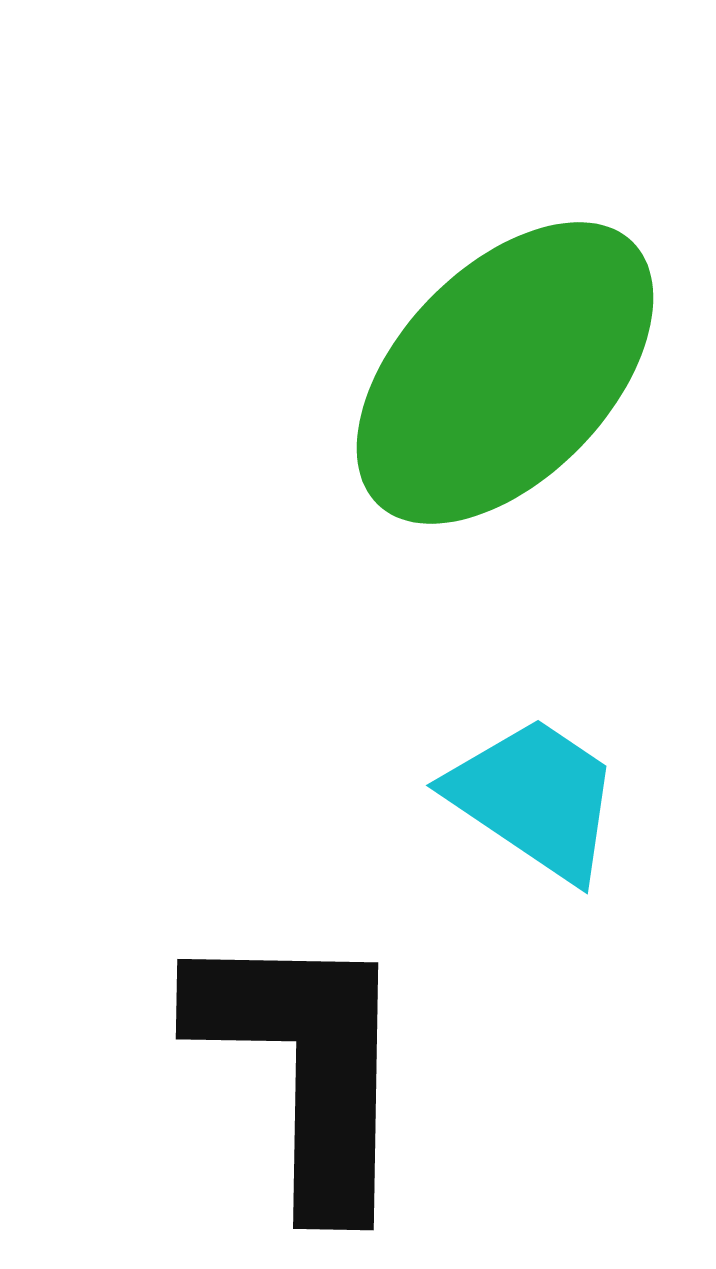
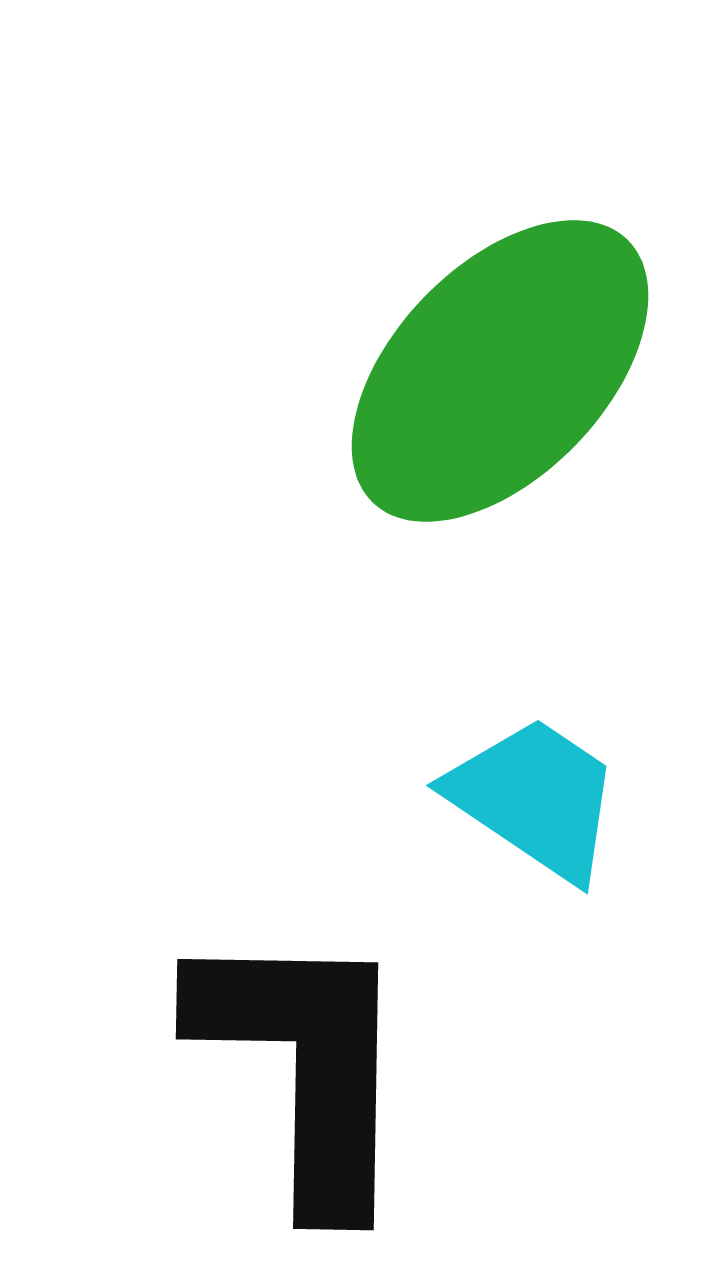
green ellipse: moved 5 px left, 2 px up
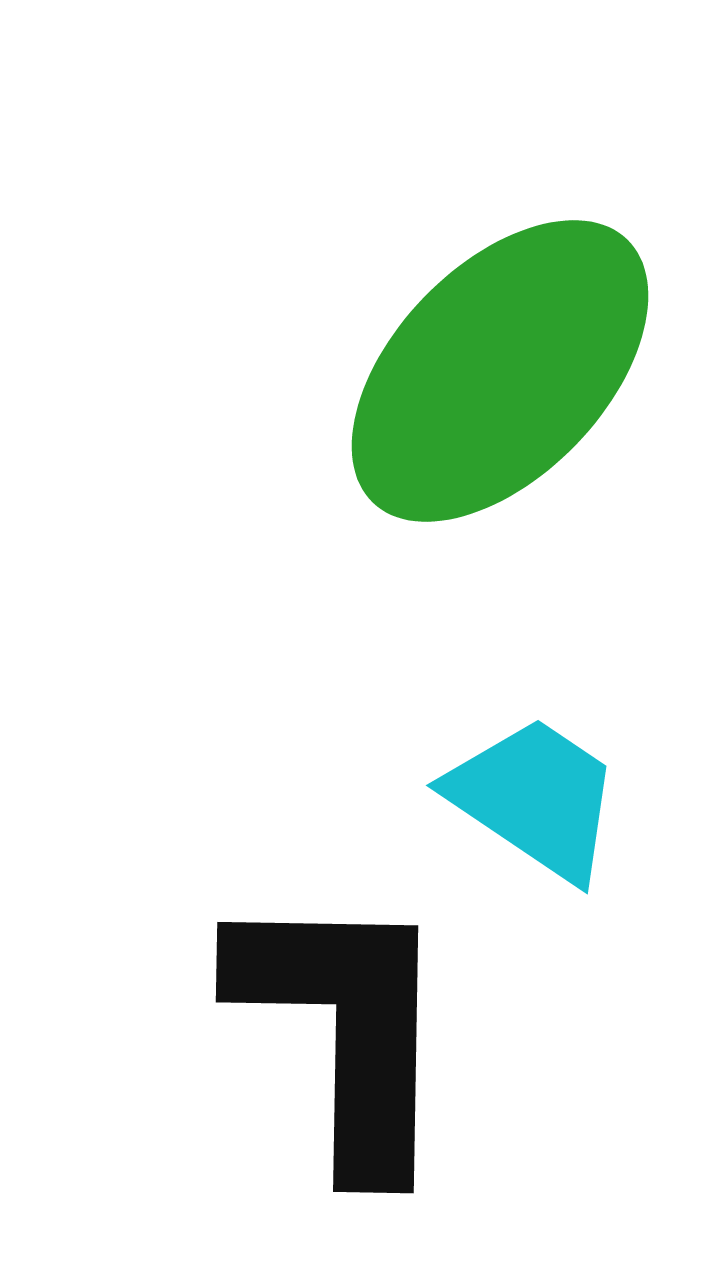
black L-shape: moved 40 px right, 37 px up
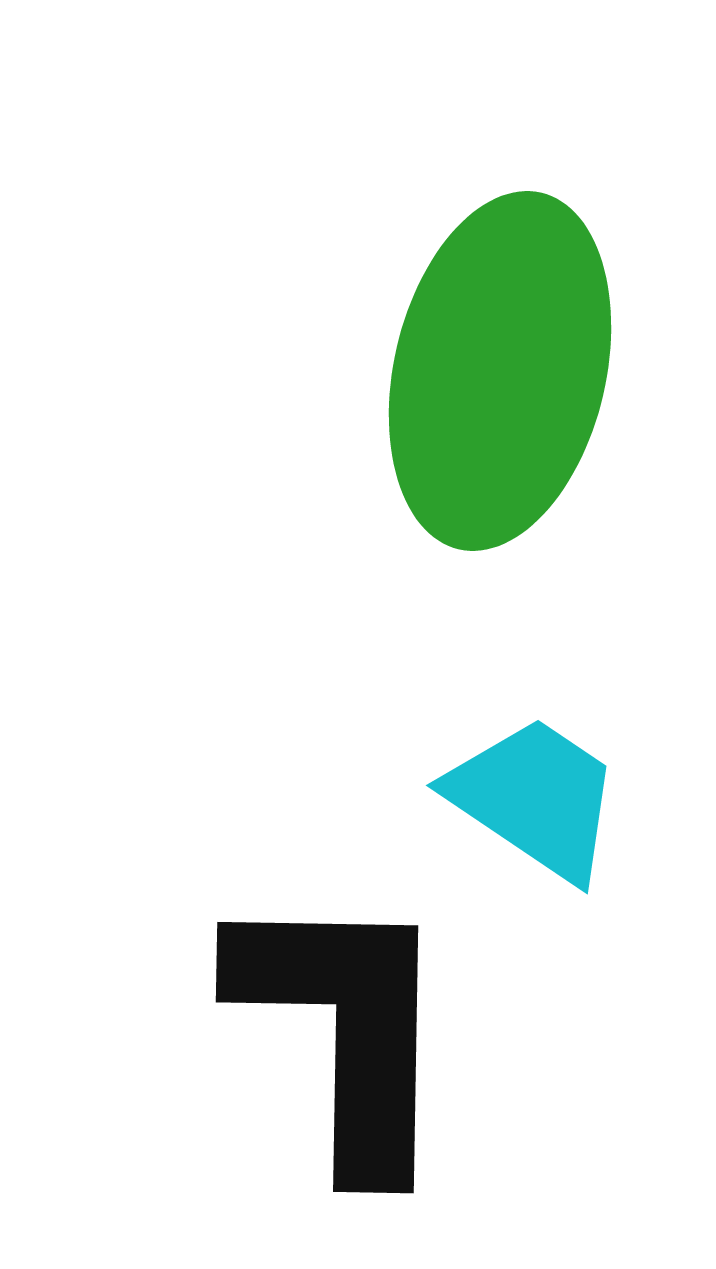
green ellipse: rotated 31 degrees counterclockwise
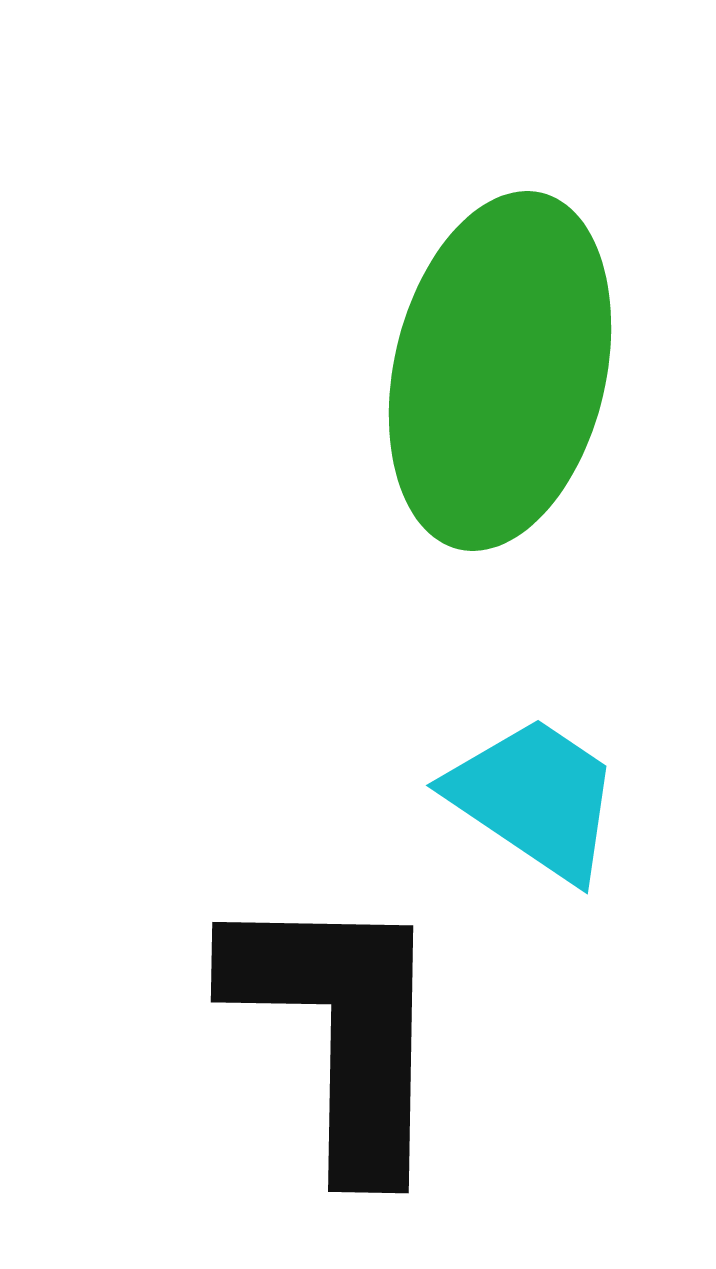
black L-shape: moved 5 px left
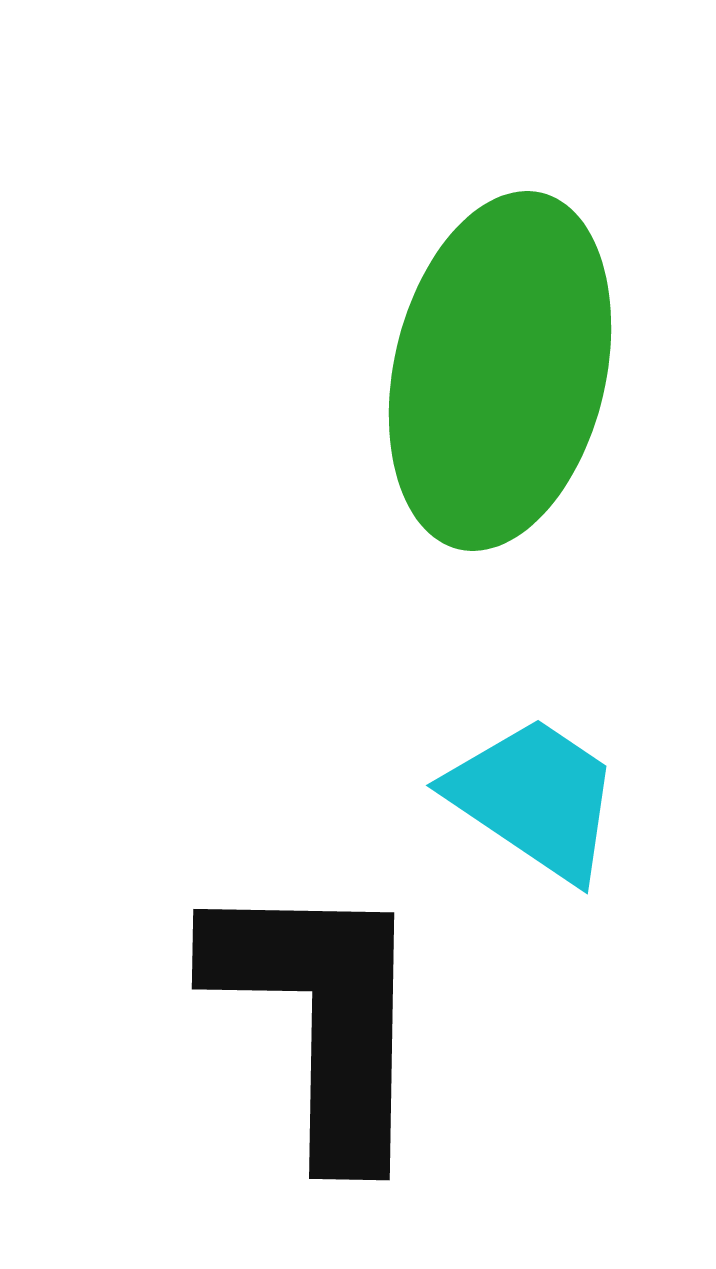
black L-shape: moved 19 px left, 13 px up
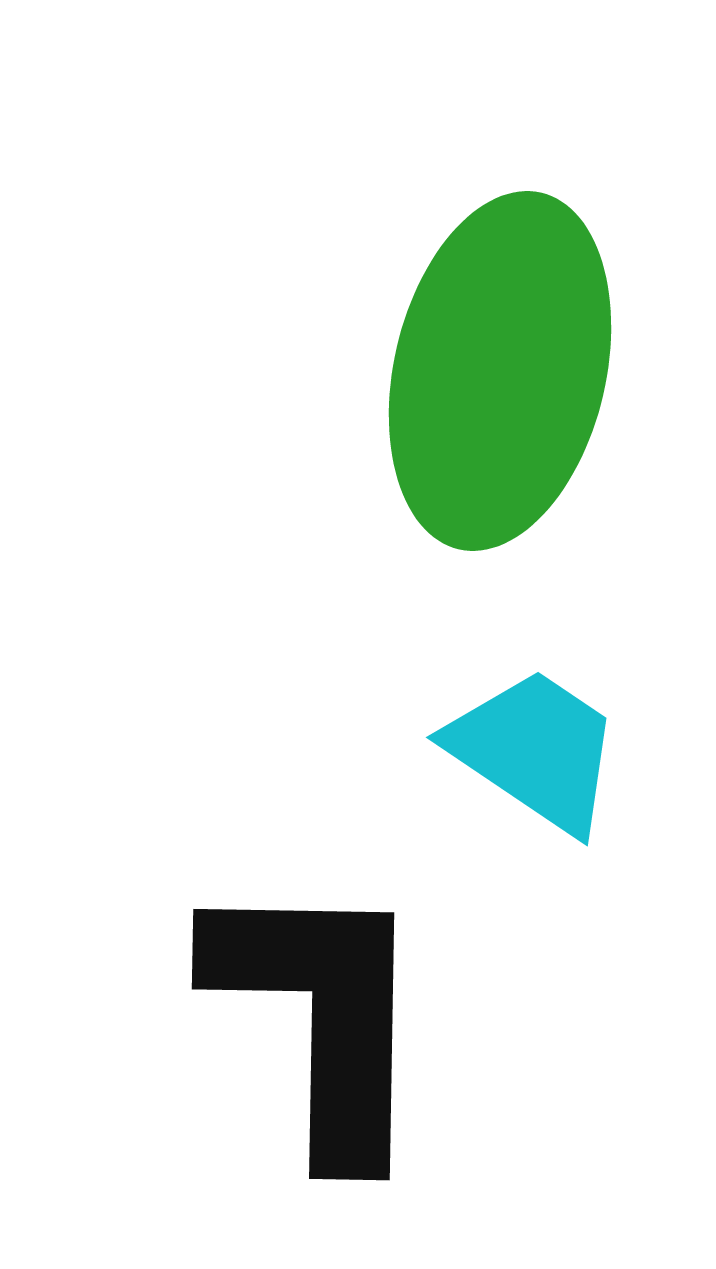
cyan trapezoid: moved 48 px up
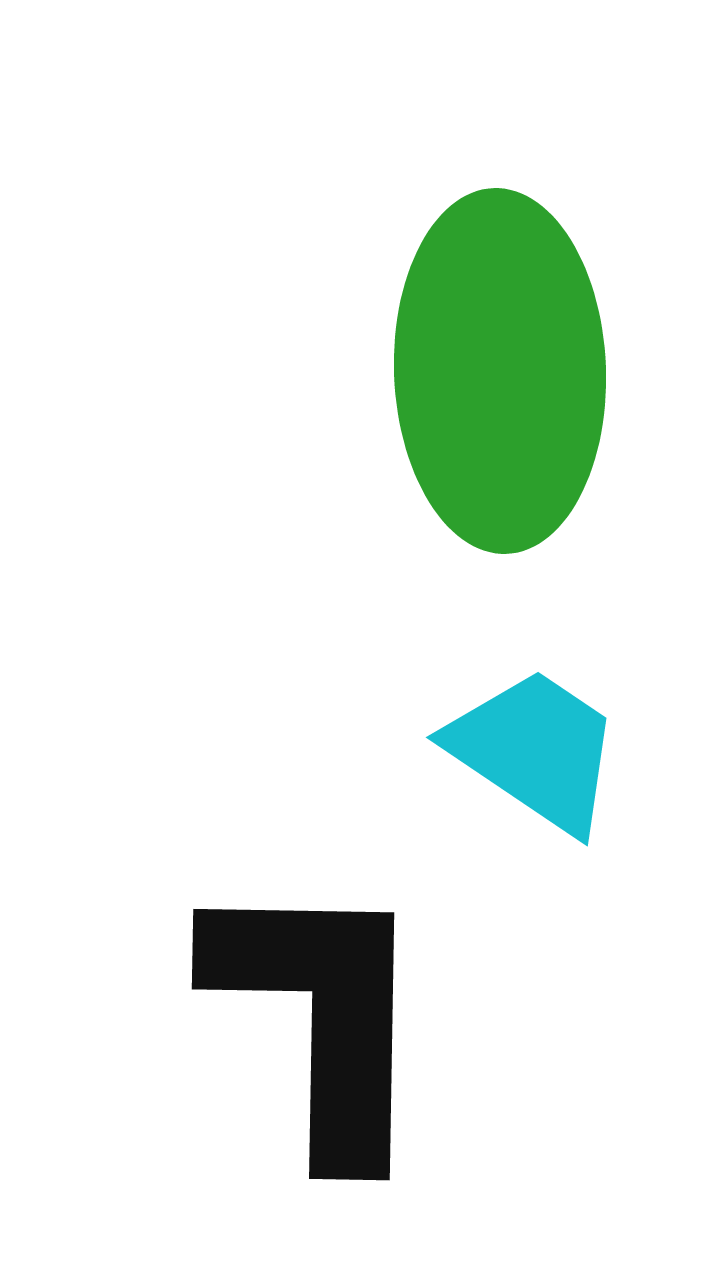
green ellipse: rotated 15 degrees counterclockwise
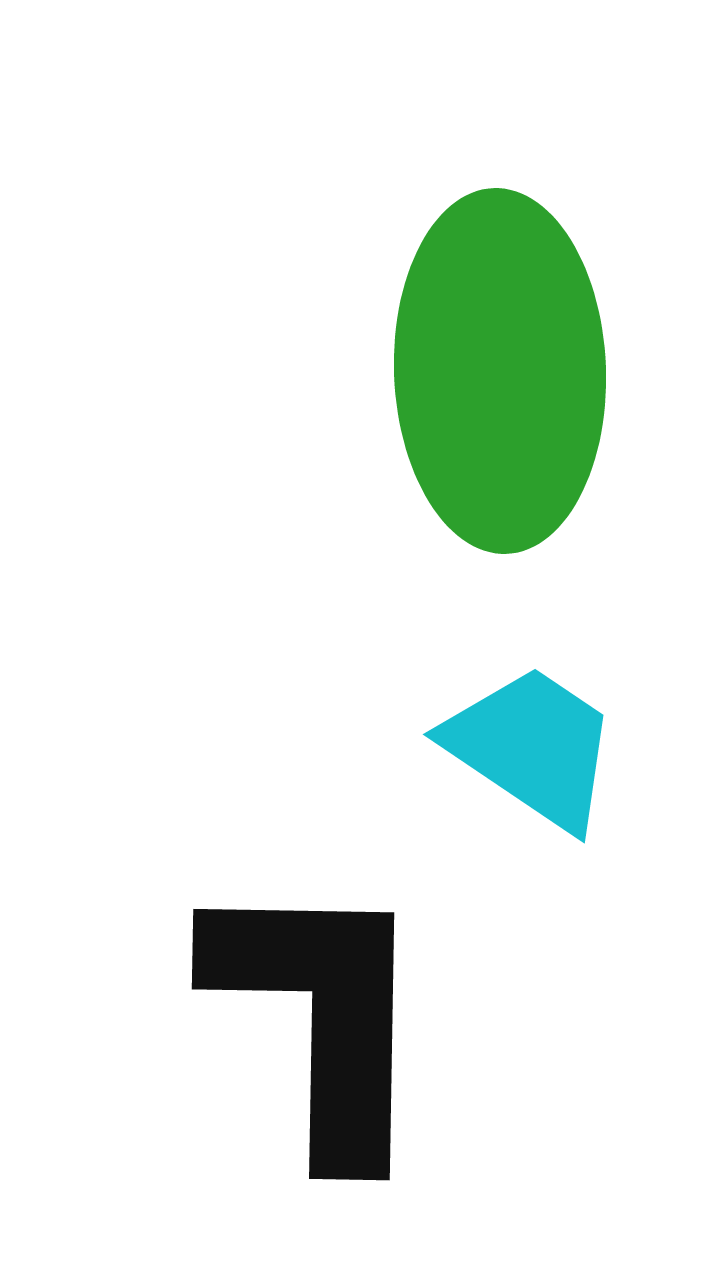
cyan trapezoid: moved 3 px left, 3 px up
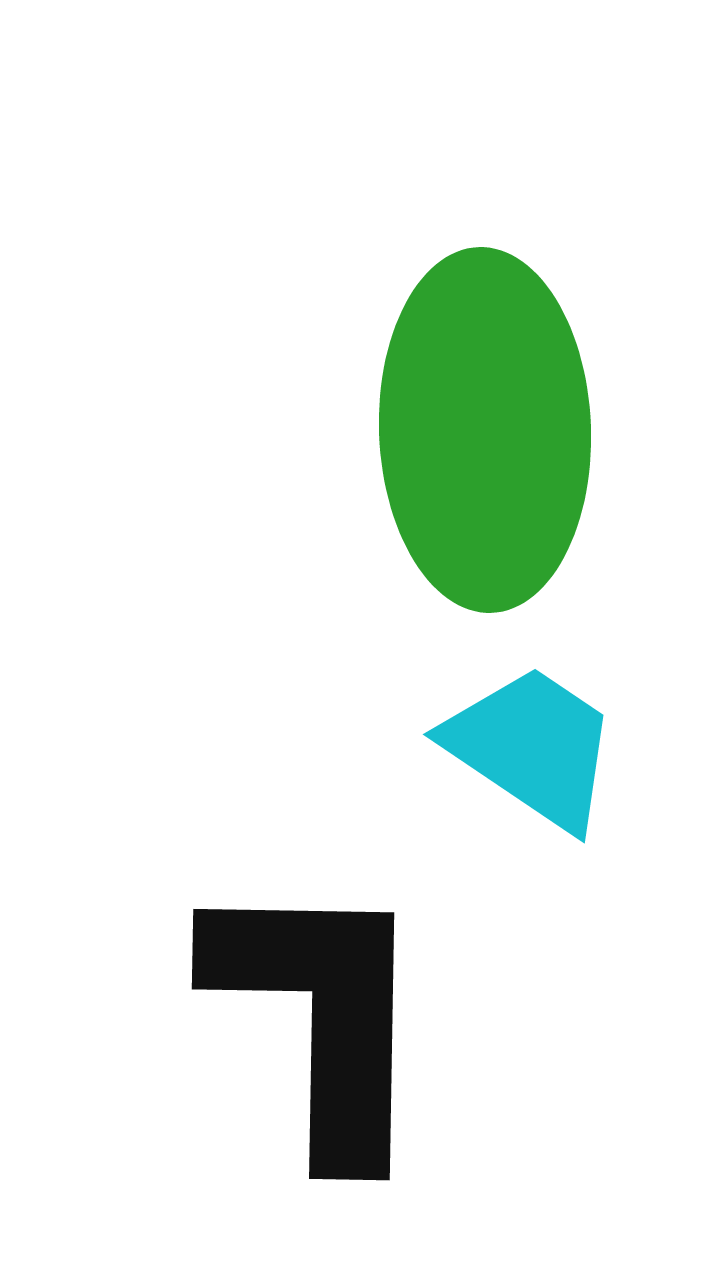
green ellipse: moved 15 px left, 59 px down
